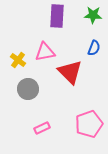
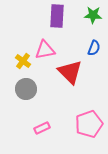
pink triangle: moved 2 px up
yellow cross: moved 5 px right, 1 px down
gray circle: moved 2 px left
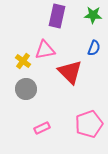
purple rectangle: rotated 10 degrees clockwise
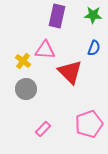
pink triangle: rotated 15 degrees clockwise
pink rectangle: moved 1 px right, 1 px down; rotated 21 degrees counterclockwise
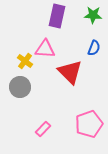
pink triangle: moved 1 px up
yellow cross: moved 2 px right
gray circle: moved 6 px left, 2 px up
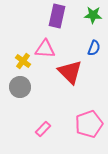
yellow cross: moved 2 px left
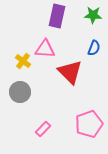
gray circle: moved 5 px down
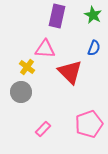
green star: rotated 24 degrees clockwise
yellow cross: moved 4 px right, 6 px down
gray circle: moved 1 px right
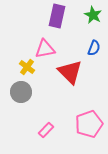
pink triangle: rotated 15 degrees counterclockwise
pink rectangle: moved 3 px right, 1 px down
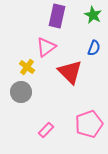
pink triangle: moved 1 px right, 2 px up; rotated 25 degrees counterclockwise
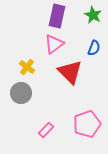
pink triangle: moved 8 px right, 3 px up
gray circle: moved 1 px down
pink pentagon: moved 2 px left
